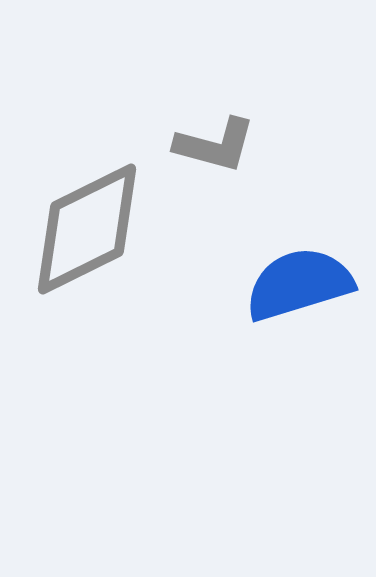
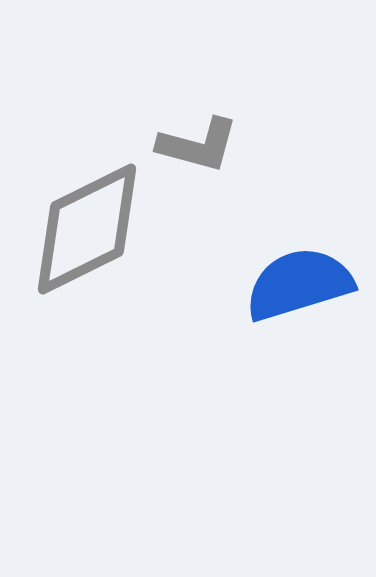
gray L-shape: moved 17 px left
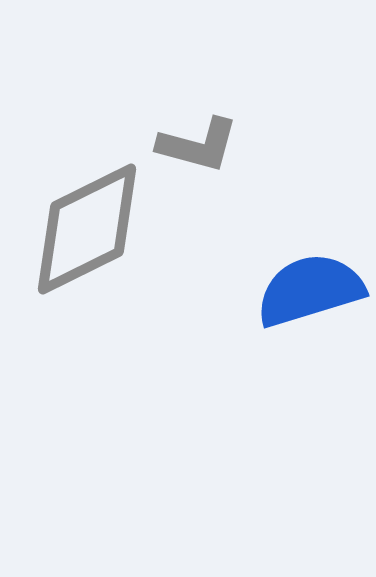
blue semicircle: moved 11 px right, 6 px down
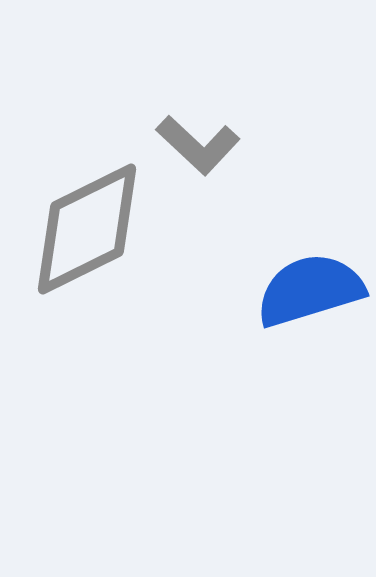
gray L-shape: rotated 28 degrees clockwise
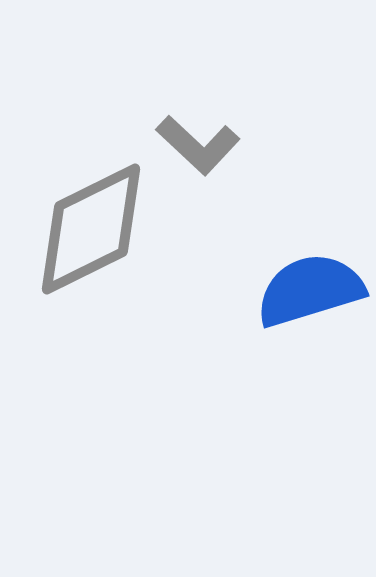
gray diamond: moved 4 px right
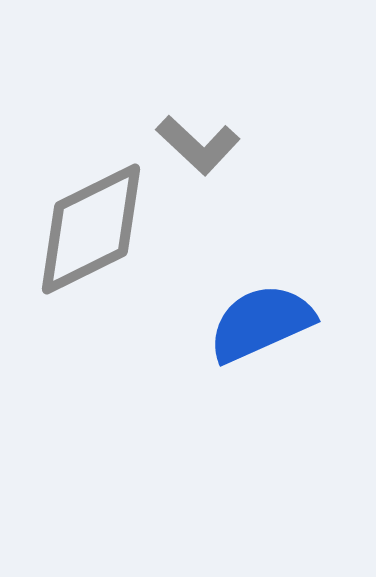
blue semicircle: moved 49 px left, 33 px down; rotated 7 degrees counterclockwise
